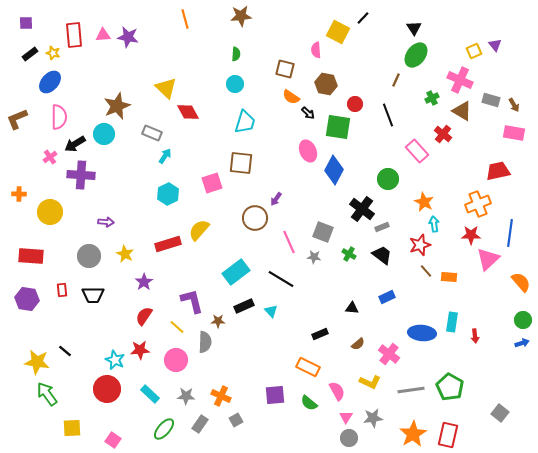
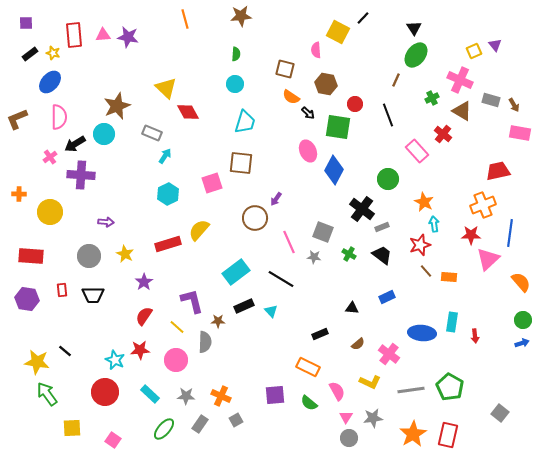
pink rectangle at (514, 133): moved 6 px right
orange cross at (478, 204): moved 5 px right, 1 px down
red circle at (107, 389): moved 2 px left, 3 px down
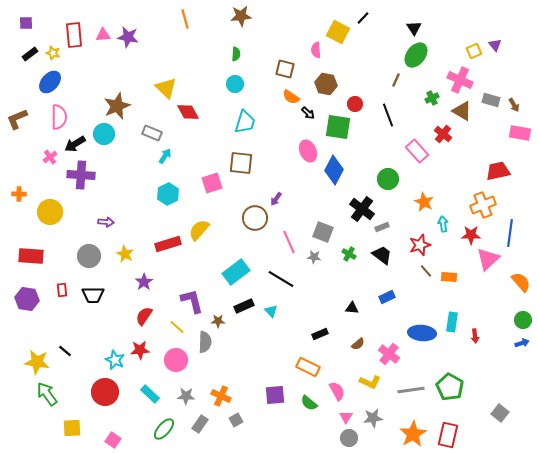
cyan arrow at (434, 224): moved 9 px right
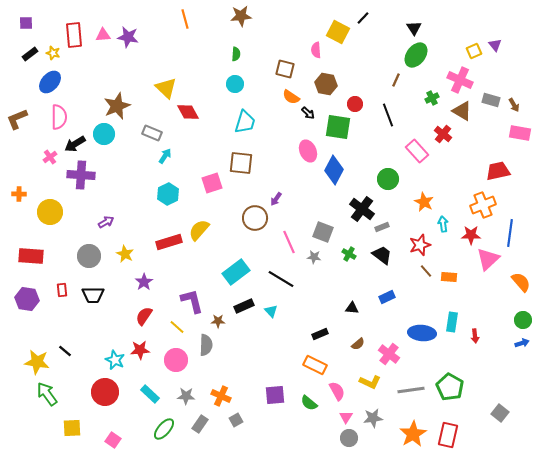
purple arrow at (106, 222): rotated 35 degrees counterclockwise
red rectangle at (168, 244): moved 1 px right, 2 px up
gray semicircle at (205, 342): moved 1 px right, 3 px down
orange rectangle at (308, 367): moved 7 px right, 2 px up
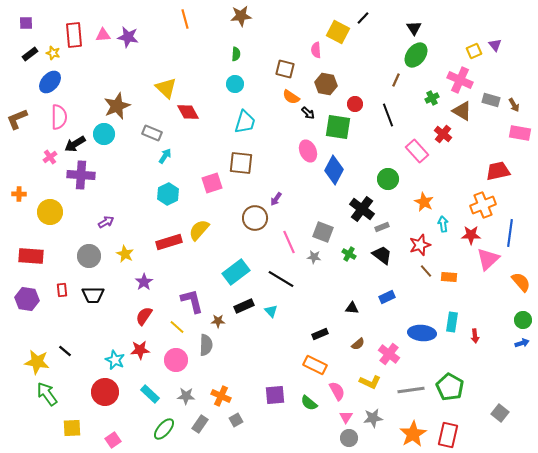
pink square at (113, 440): rotated 21 degrees clockwise
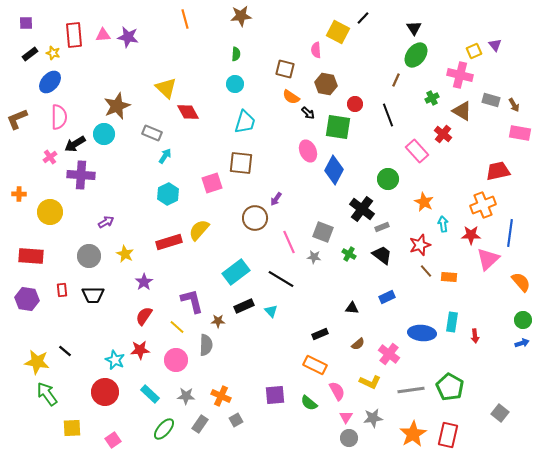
pink cross at (460, 80): moved 5 px up; rotated 10 degrees counterclockwise
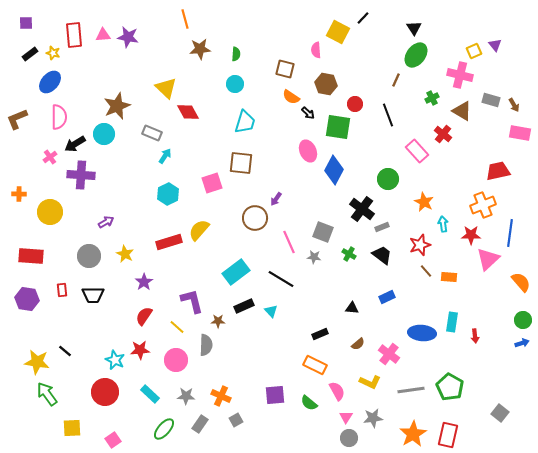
brown star at (241, 16): moved 41 px left, 33 px down
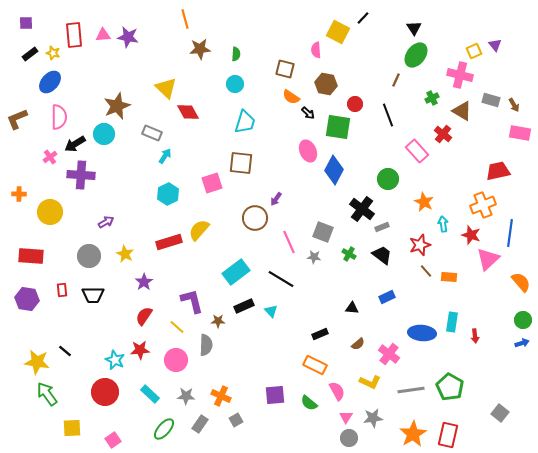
red star at (471, 235): rotated 18 degrees clockwise
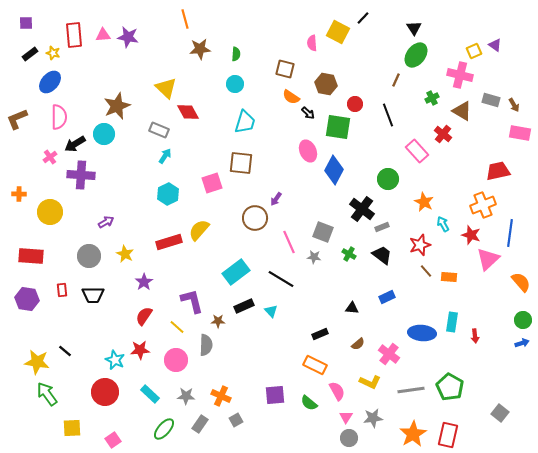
purple triangle at (495, 45): rotated 16 degrees counterclockwise
pink semicircle at (316, 50): moved 4 px left, 7 px up
gray rectangle at (152, 133): moved 7 px right, 3 px up
cyan arrow at (443, 224): rotated 21 degrees counterclockwise
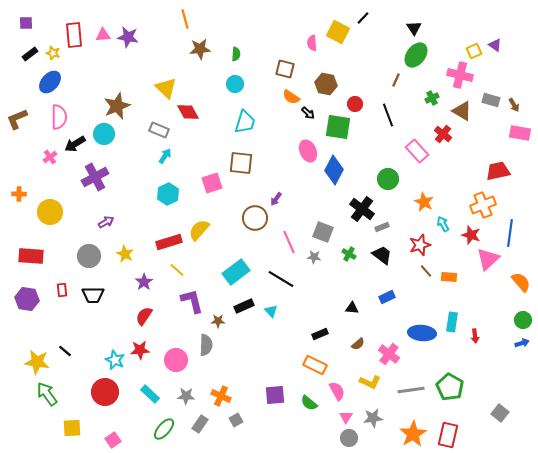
purple cross at (81, 175): moved 14 px right, 2 px down; rotated 32 degrees counterclockwise
yellow line at (177, 327): moved 57 px up
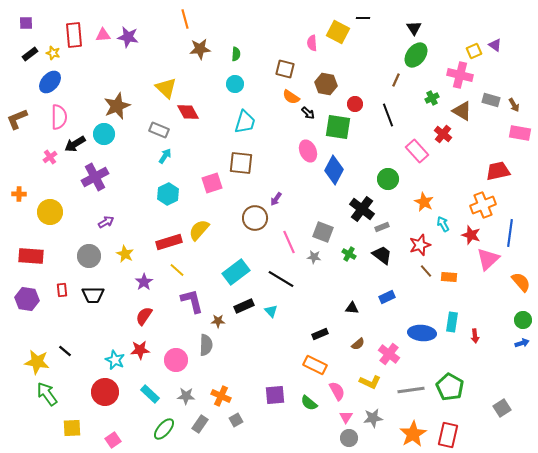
black line at (363, 18): rotated 48 degrees clockwise
gray square at (500, 413): moved 2 px right, 5 px up; rotated 18 degrees clockwise
